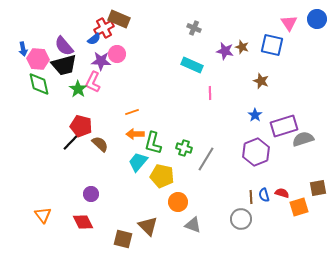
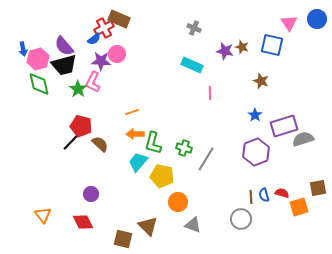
pink hexagon at (38, 59): rotated 20 degrees counterclockwise
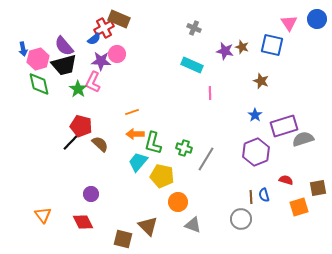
red semicircle at (282, 193): moved 4 px right, 13 px up
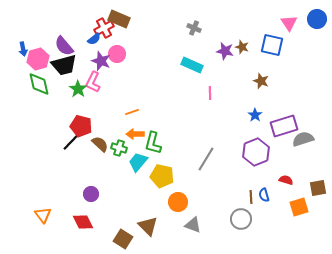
purple star at (101, 61): rotated 18 degrees clockwise
green cross at (184, 148): moved 65 px left
brown square at (123, 239): rotated 18 degrees clockwise
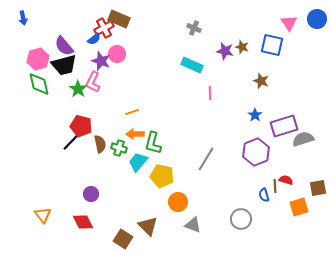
blue arrow at (23, 49): moved 31 px up
brown semicircle at (100, 144): rotated 36 degrees clockwise
brown line at (251, 197): moved 24 px right, 11 px up
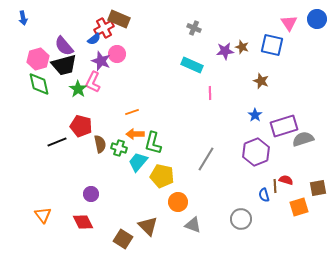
purple star at (225, 51): rotated 18 degrees counterclockwise
black line at (71, 142): moved 14 px left; rotated 24 degrees clockwise
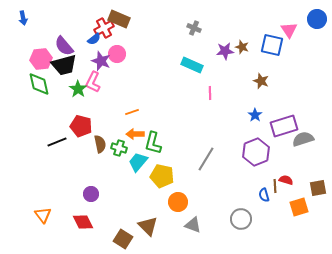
pink triangle at (289, 23): moved 7 px down
pink hexagon at (38, 59): moved 3 px right; rotated 10 degrees clockwise
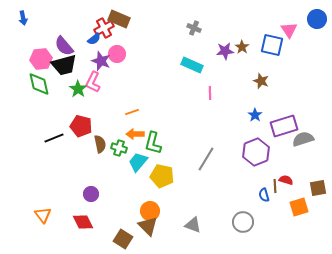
brown star at (242, 47): rotated 16 degrees clockwise
black line at (57, 142): moved 3 px left, 4 px up
orange circle at (178, 202): moved 28 px left, 9 px down
gray circle at (241, 219): moved 2 px right, 3 px down
